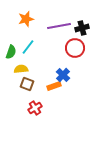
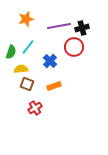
red circle: moved 1 px left, 1 px up
blue cross: moved 13 px left, 14 px up
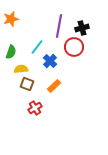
orange star: moved 15 px left
purple line: rotated 70 degrees counterclockwise
cyan line: moved 9 px right
orange rectangle: rotated 24 degrees counterclockwise
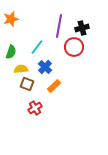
blue cross: moved 5 px left, 6 px down
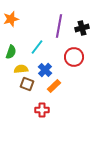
red circle: moved 10 px down
blue cross: moved 3 px down
red cross: moved 7 px right, 2 px down; rotated 32 degrees clockwise
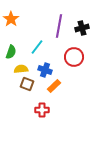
orange star: rotated 21 degrees counterclockwise
blue cross: rotated 24 degrees counterclockwise
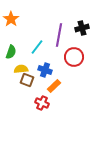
purple line: moved 9 px down
brown square: moved 4 px up
red cross: moved 7 px up; rotated 24 degrees clockwise
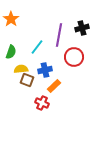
blue cross: rotated 32 degrees counterclockwise
